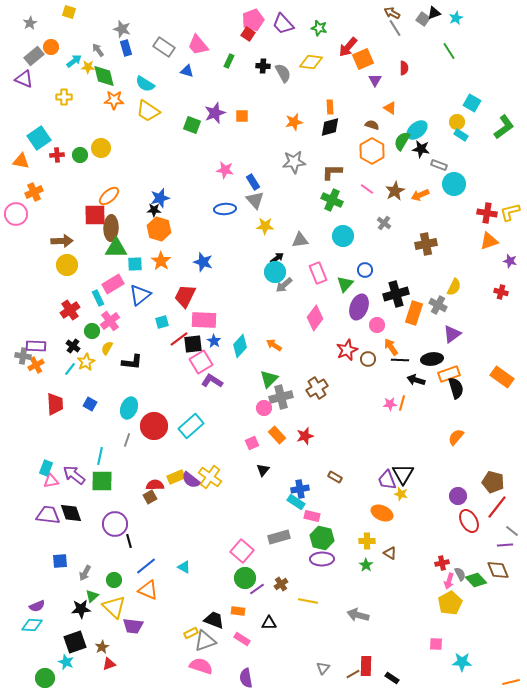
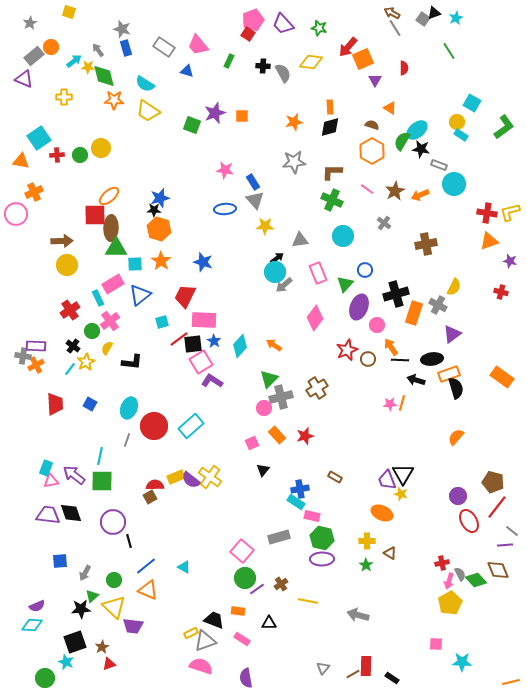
purple circle at (115, 524): moved 2 px left, 2 px up
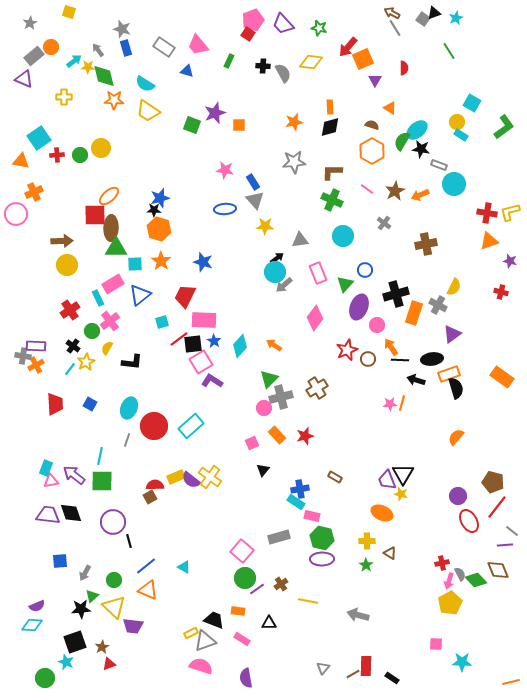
orange square at (242, 116): moved 3 px left, 9 px down
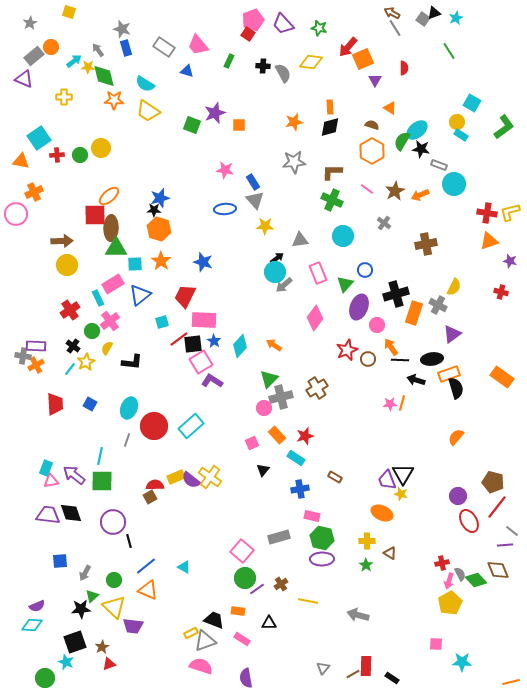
cyan rectangle at (296, 502): moved 44 px up
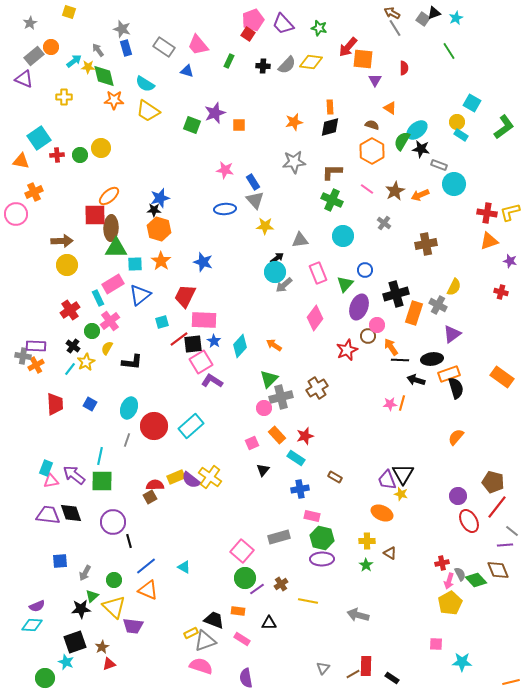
orange square at (363, 59): rotated 30 degrees clockwise
gray semicircle at (283, 73): moved 4 px right, 8 px up; rotated 72 degrees clockwise
brown circle at (368, 359): moved 23 px up
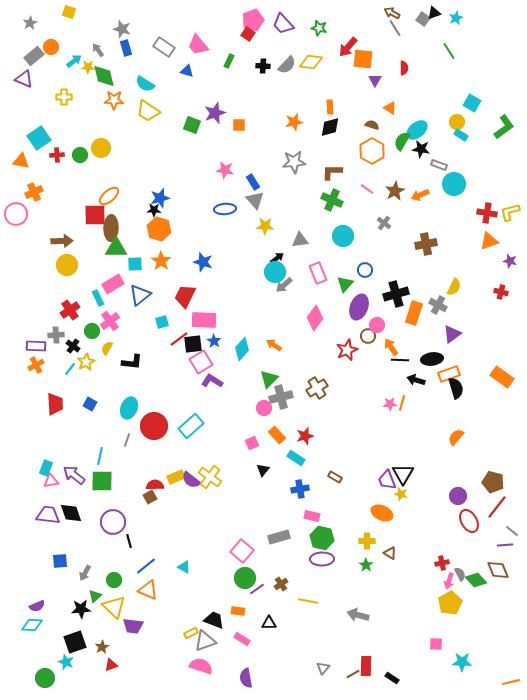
cyan diamond at (240, 346): moved 2 px right, 3 px down
gray cross at (23, 356): moved 33 px right, 21 px up; rotated 14 degrees counterclockwise
green triangle at (92, 596): moved 3 px right
red triangle at (109, 664): moved 2 px right, 1 px down
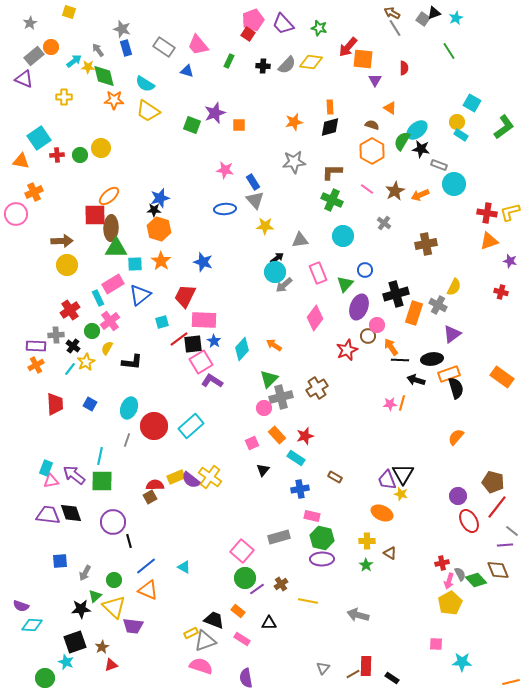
purple semicircle at (37, 606): moved 16 px left; rotated 42 degrees clockwise
orange rectangle at (238, 611): rotated 32 degrees clockwise
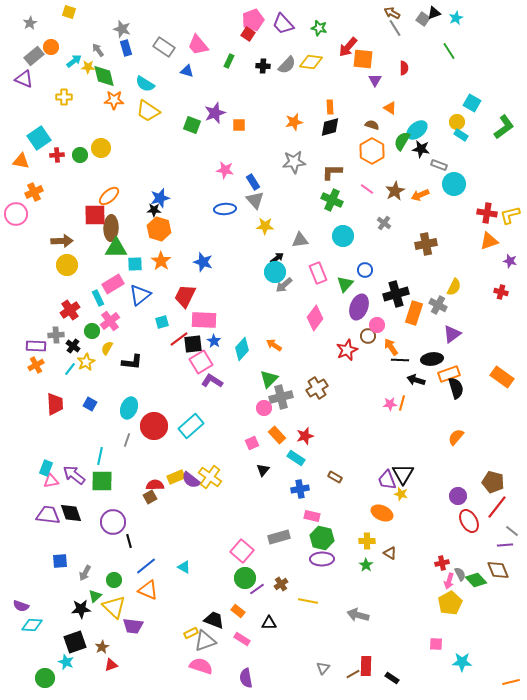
yellow L-shape at (510, 212): moved 3 px down
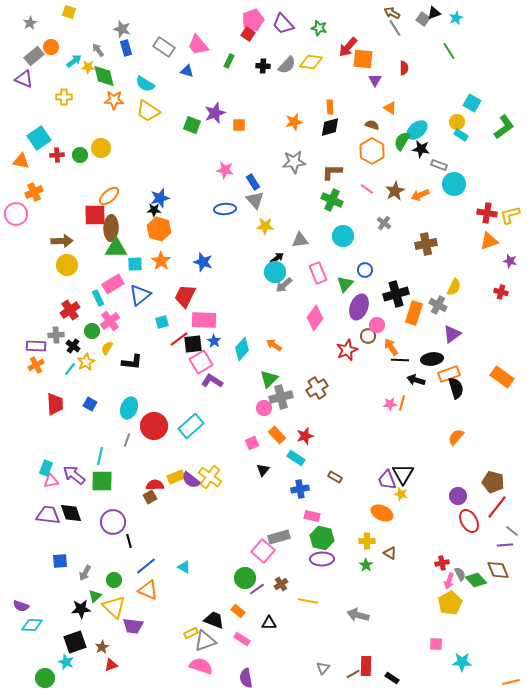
pink square at (242, 551): moved 21 px right
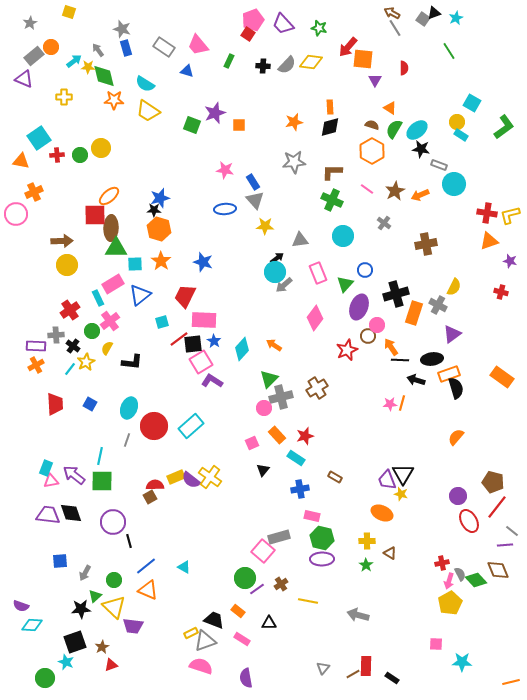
green semicircle at (402, 141): moved 8 px left, 12 px up
